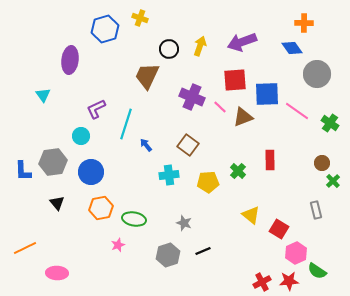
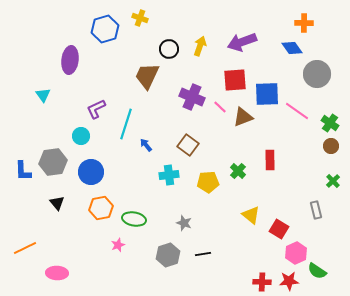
brown circle at (322, 163): moved 9 px right, 17 px up
black line at (203, 251): moved 3 px down; rotated 14 degrees clockwise
red cross at (262, 282): rotated 30 degrees clockwise
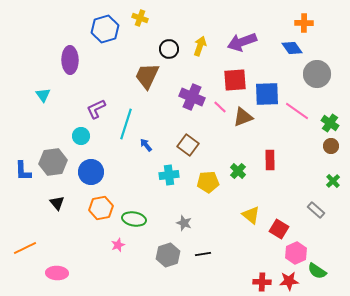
purple ellipse at (70, 60): rotated 8 degrees counterclockwise
gray rectangle at (316, 210): rotated 36 degrees counterclockwise
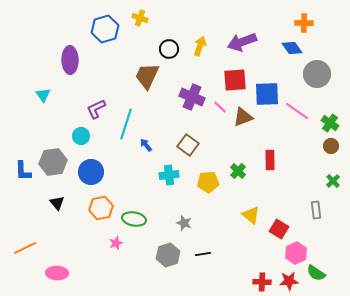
gray rectangle at (316, 210): rotated 42 degrees clockwise
pink star at (118, 245): moved 2 px left, 2 px up
green semicircle at (317, 271): moved 1 px left, 2 px down
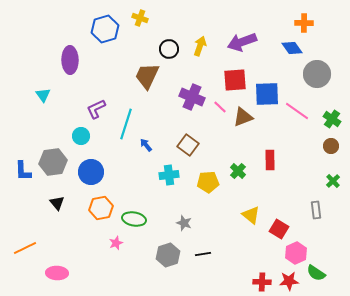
green cross at (330, 123): moved 2 px right, 4 px up
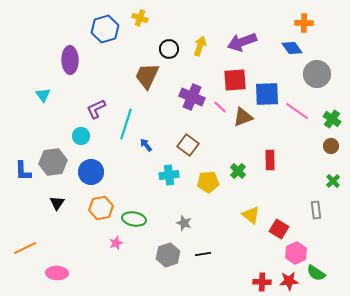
black triangle at (57, 203): rotated 14 degrees clockwise
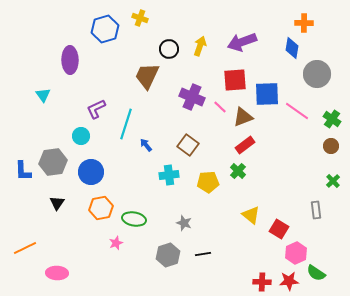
blue diamond at (292, 48): rotated 45 degrees clockwise
red rectangle at (270, 160): moved 25 px left, 15 px up; rotated 54 degrees clockwise
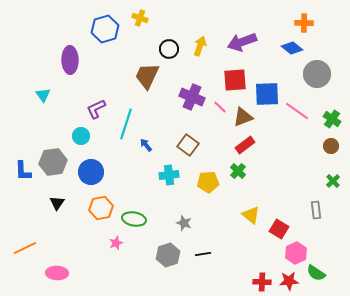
blue diamond at (292, 48): rotated 60 degrees counterclockwise
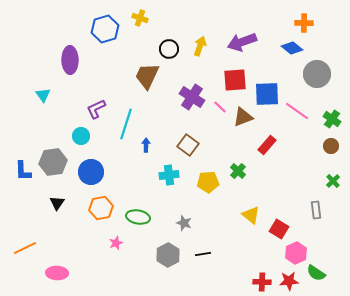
purple cross at (192, 97): rotated 10 degrees clockwise
blue arrow at (146, 145): rotated 40 degrees clockwise
red rectangle at (245, 145): moved 22 px right; rotated 12 degrees counterclockwise
green ellipse at (134, 219): moved 4 px right, 2 px up
gray hexagon at (168, 255): rotated 10 degrees counterclockwise
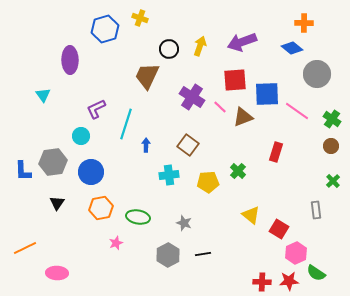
red rectangle at (267, 145): moved 9 px right, 7 px down; rotated 24 degrees counterclockwise
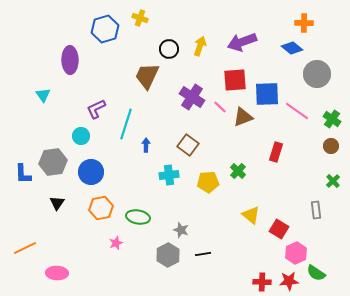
blue L-shape at (23, 171): moved 3 px down
gray star at (184, 223): moved 3 px left, 7 px down
